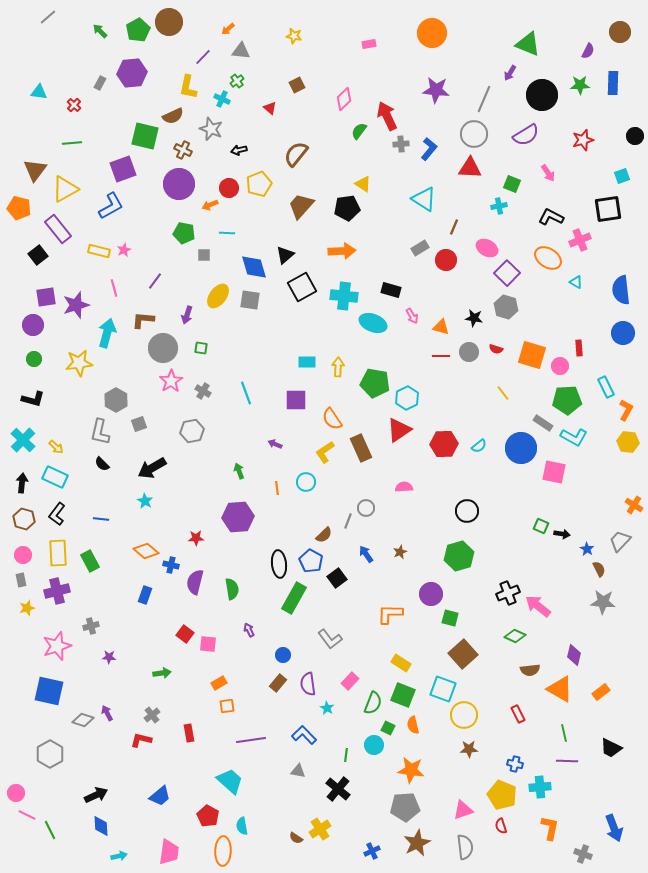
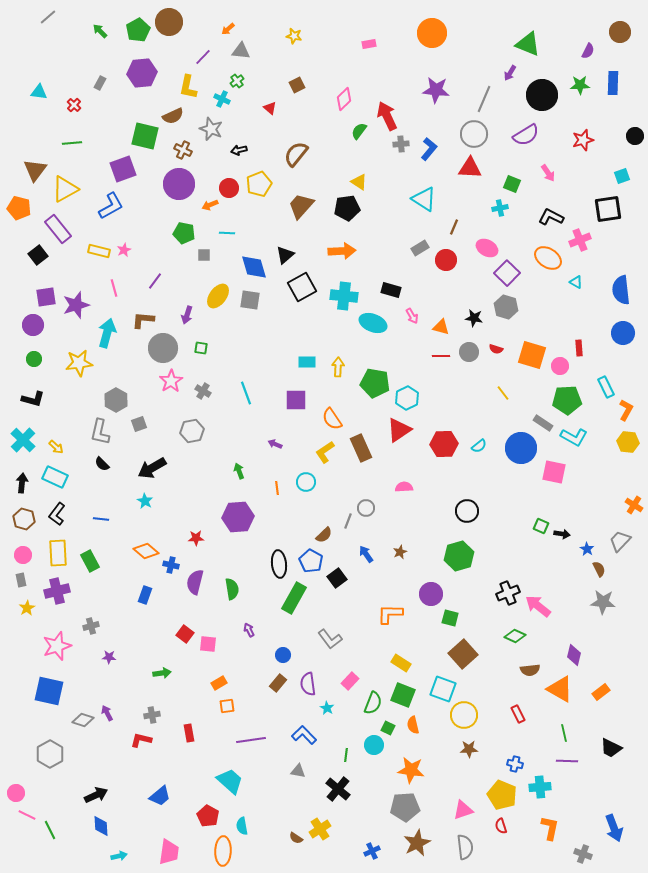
purple hexagon at (132, 73): moved 10 px right
yellow triangle at (363, 184): moved 4 px left, 2 px up
cyan cross at (499, 206): moved 1 px right, 2 px down
yellow star at (27, 608): rotated 14 degrees counterclockwise
gray cross at (152, 715): rotated 28 degrees clockwise
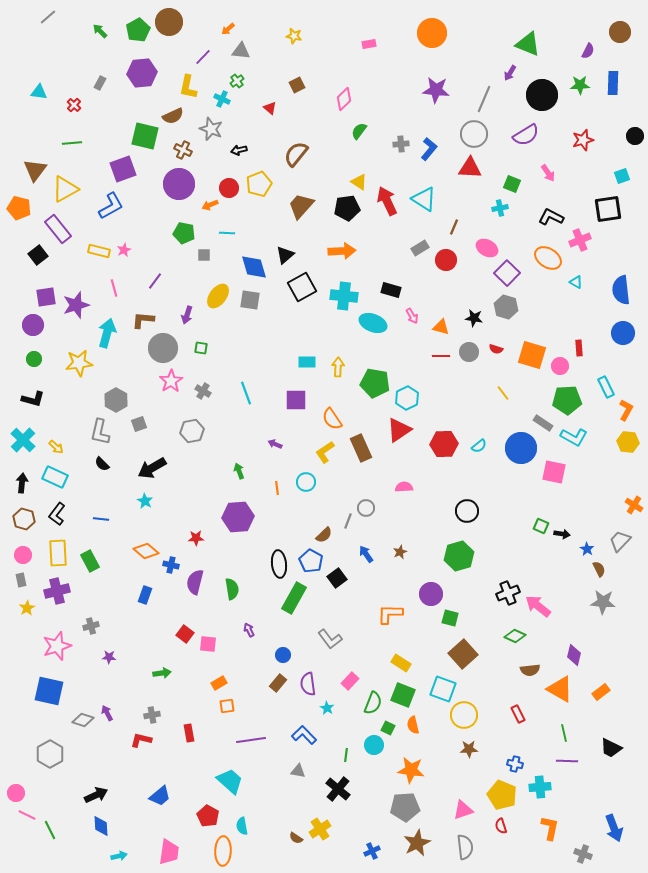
red arrow at (387, 116): moved 85 px down
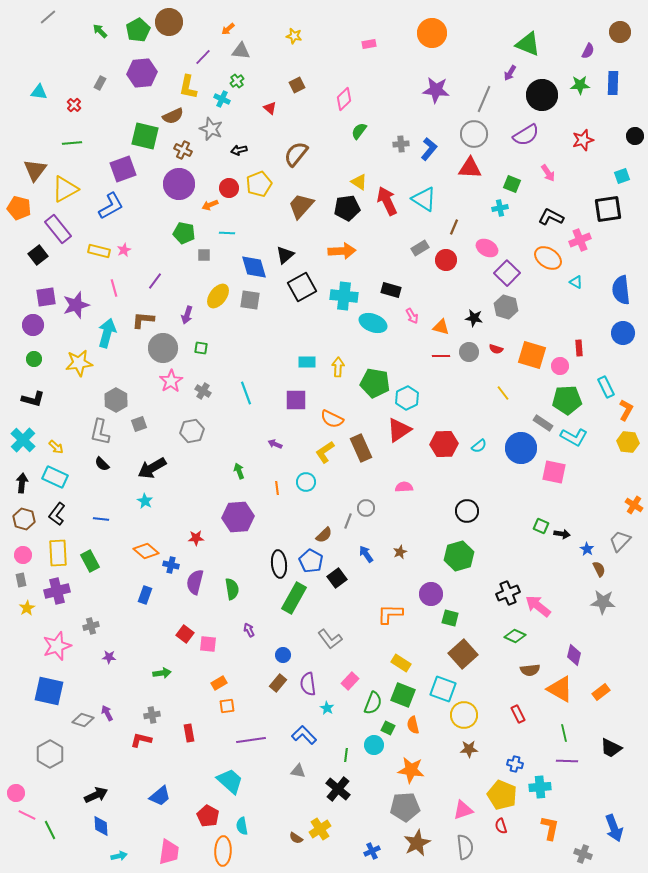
orange semicircle at (332, 419): rotated 30 degrees counterclockwise
